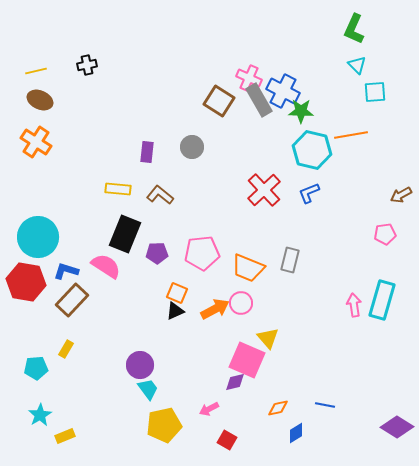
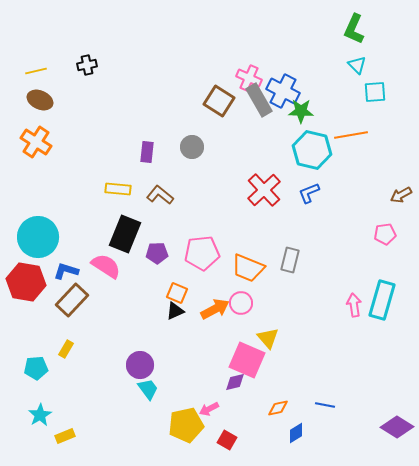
yellow pentagon at (164, 425): moved 22 px right
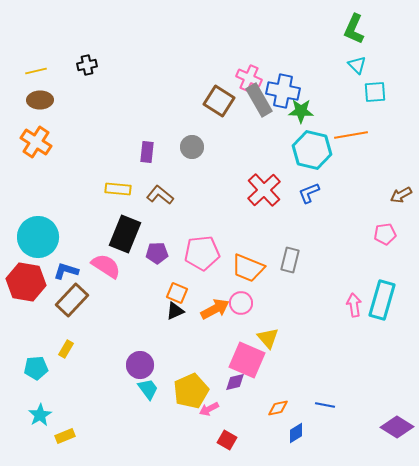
blue cross at (283, 91): rotated 16 degrees counterclockwise
brown ellipse at (40, 100): rotated 25 degrees counterclockwise
yellow pentagon at (186, 425): moved 5 px right, 34 px up; rotated 12 degrees counterclockwise
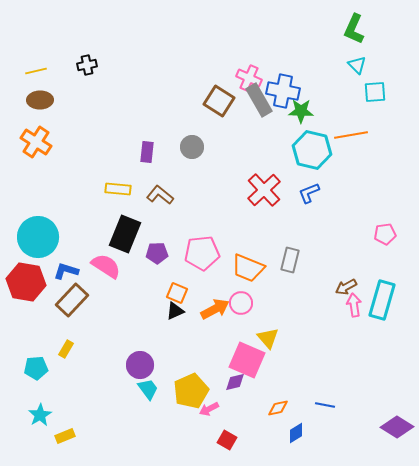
brown arrow at (401, 195): moved 55 px left, 92 px down
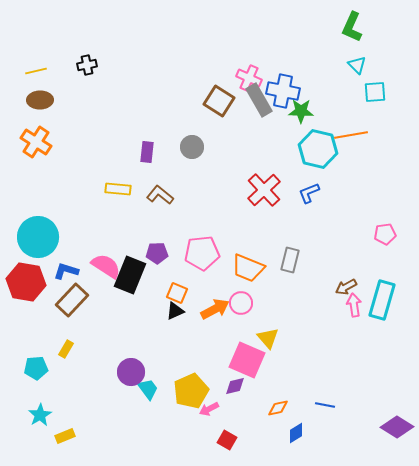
green L-shape at (354, 29): moved 2 px left, 2 px up
cyan hexagon at (312, 150): moved 6 px right, 1 px up
black rectangle at (125, 234): moved 5 px right, 41 px down
purple circle at (140, 365): moved 9 px left, 7 px down
purple diamond at (235, 382): moved 4 px down
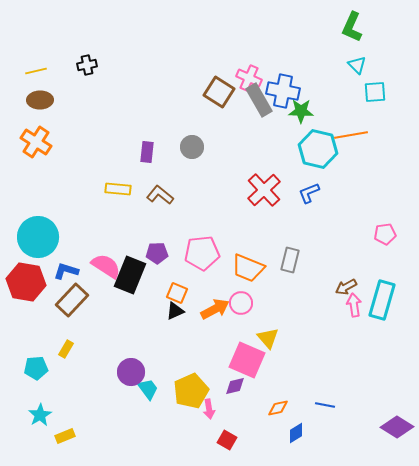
brown square at (219, 101): moved 9 px up
pink arrow at (209, 409): rotated 72 degrees counterclockwise
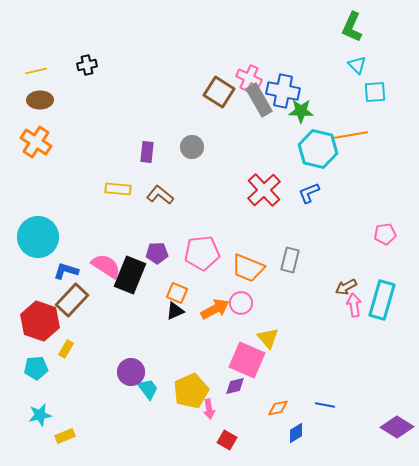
red hexagon at (26, 282): moved 14 px right, 39 px down; rotated 9 degrees clockwise
cyan star at (40, 415): rotated 20 degrees clockwise
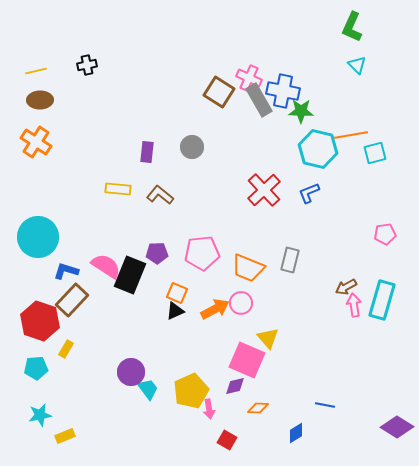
cyan square at (375, 92): moved 61 px down; rotated 10 degrees counterclockwise
orange diamond at (278, 408): moved 20 px left; rotated 15 degrees clockwise
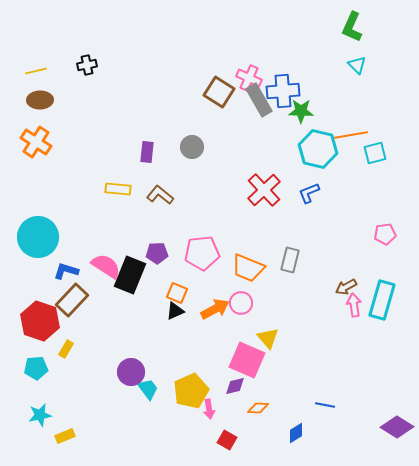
blue cross at (283, 91): rotated 16 degrees counterclockwise
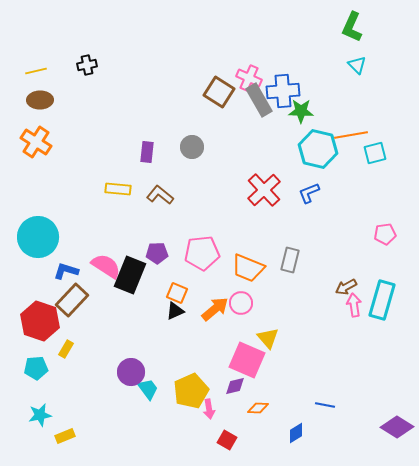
orange arrow at (215, 309): rotated 12 degrees counterclockwise
